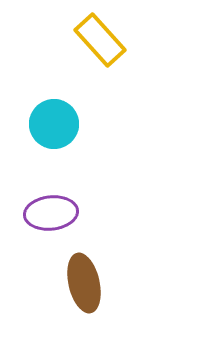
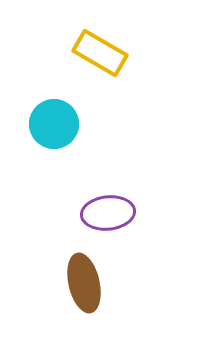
yellow rectangle: moved 13 px down; rotated 18 degrees counterclockwise
purple ellipse: moved 57 px right
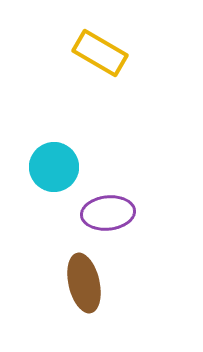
cyan circle: moved 43 px down
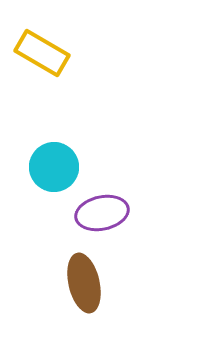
yellow rectangle: moved 58 px left
purple ellipse: moved 6 px left; rotated 6 degrees counterclockwise
